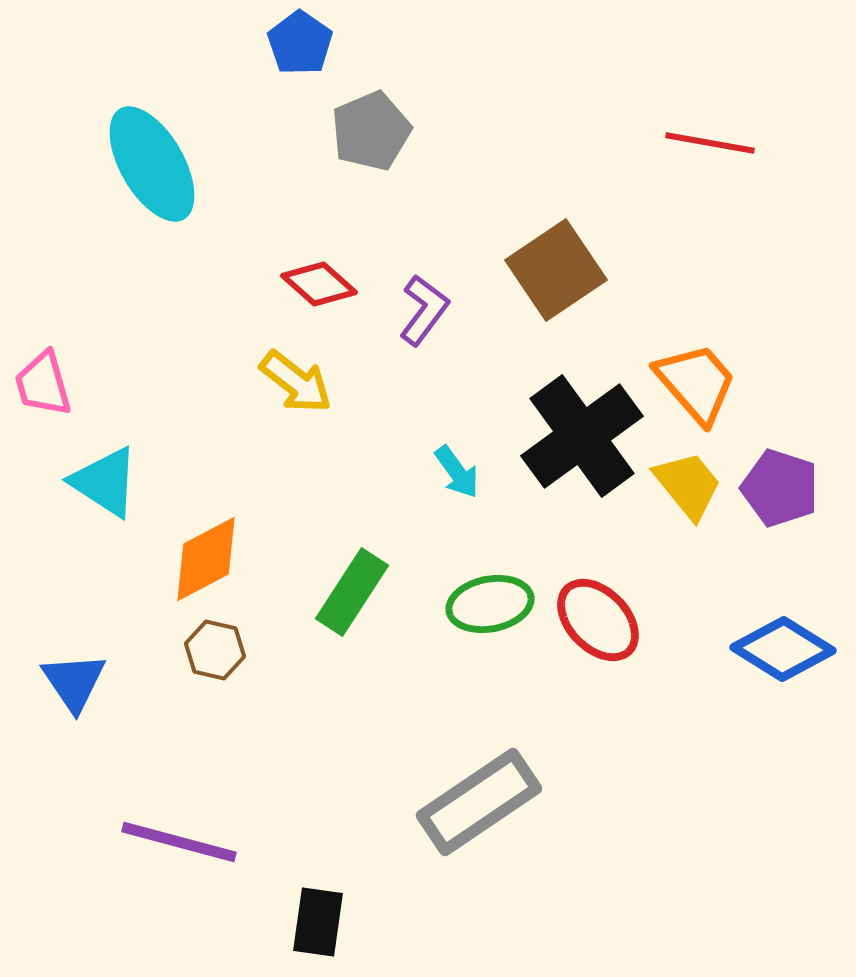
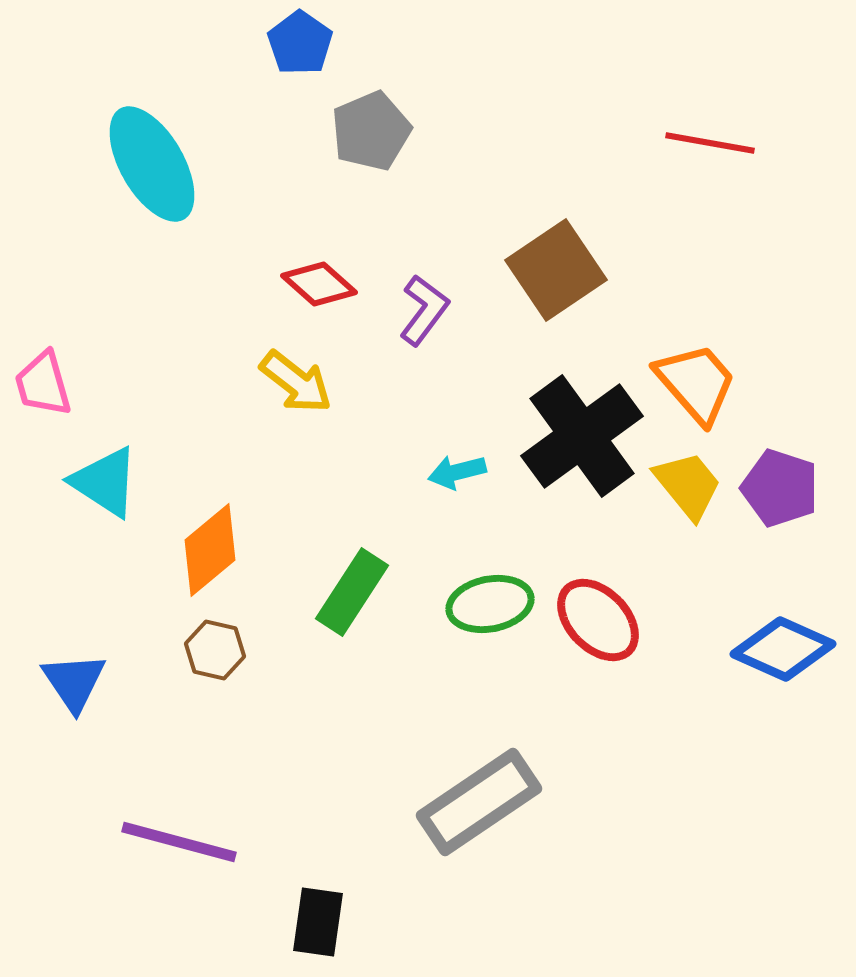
cyan arrow: rotated 112 degrees clockwise
orange diamond: moved 4 px right, 9 px up; rotated 12 degrees counterclockwise
blue diamond: rotated 8 degrees counterclockwise
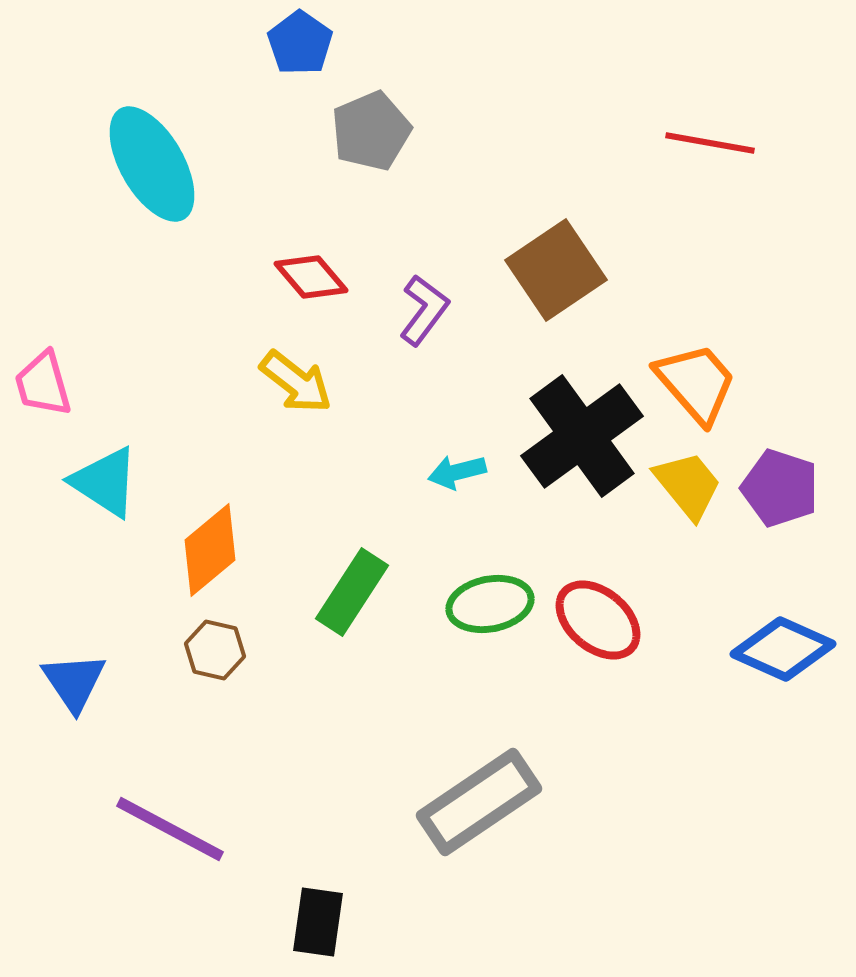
red diamond: moved 8 px left, 7 px up; rotated 8 degrees clockwise
red ellipse: rotated 6 degrees counterclockwise
purple line: moved 9 px left, 13 px up; rotated 13 degrees clockwise
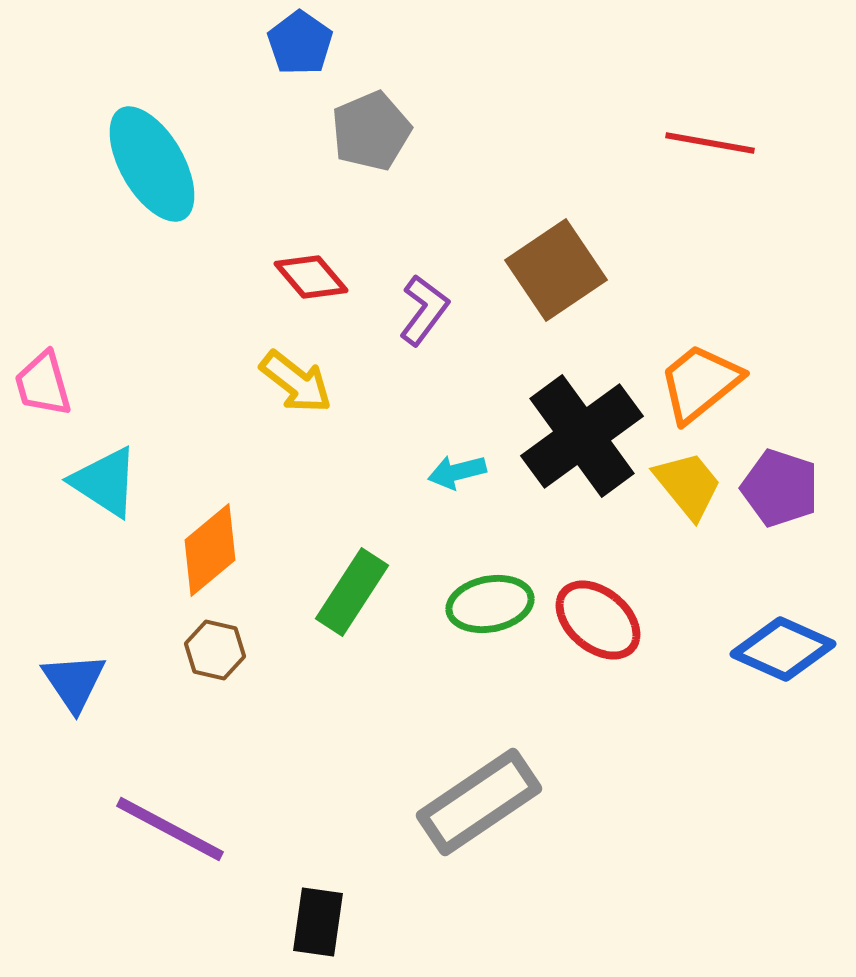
orange trapezoid: moved 4 px right; rotated 88 degrees counterclockwise
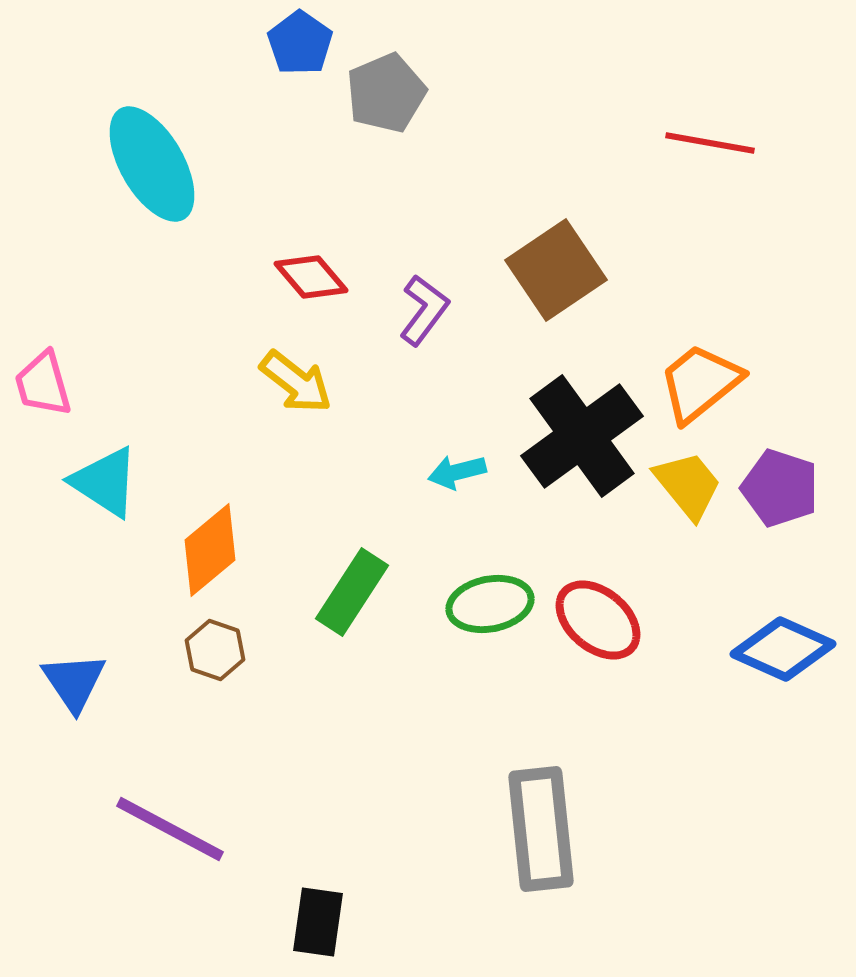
gray pentagon: moved 15 px right, 38 px up
brown hexagon: rotated 6 degrees clockwise
gray rectangle: moved 62 px right, 27 px down; rotated 62 degrees counterclockwise
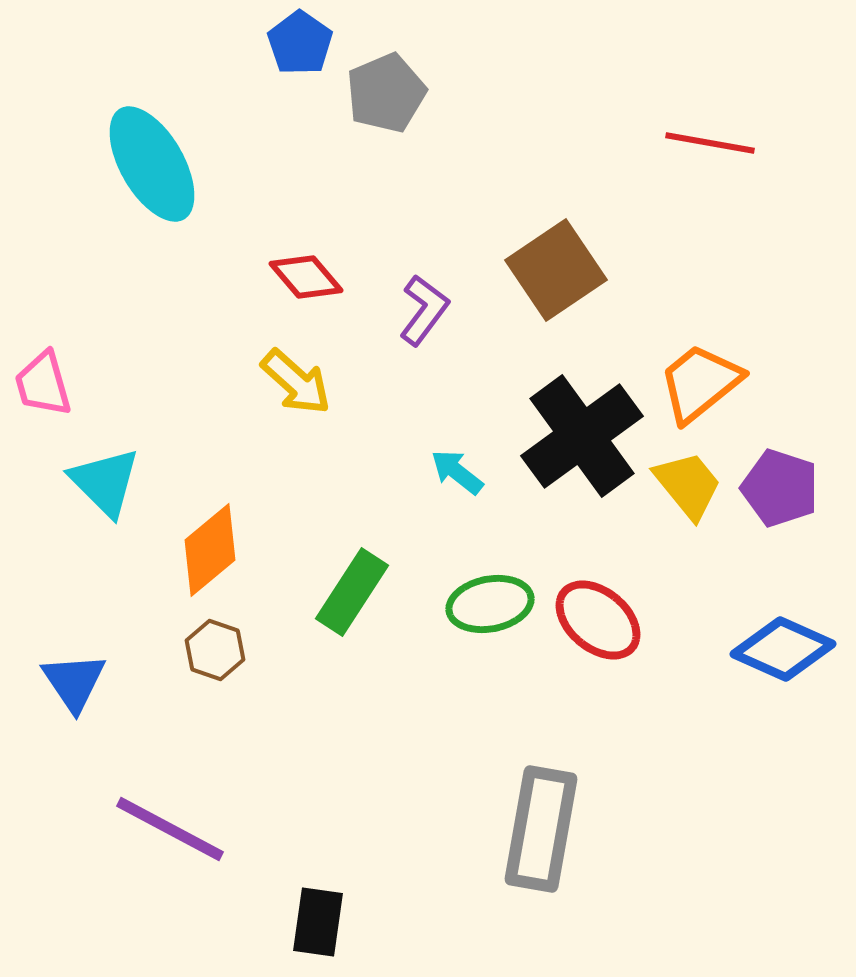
red diamond: moved 5 px left
yellow arrow: rotated 4 degrees clockwise
cyan arrow: rotated 52 degrees clockwise
cyan triangle: rotated 12 degrees clockwise
gray rectangle: rotated 16 degrees clockwise
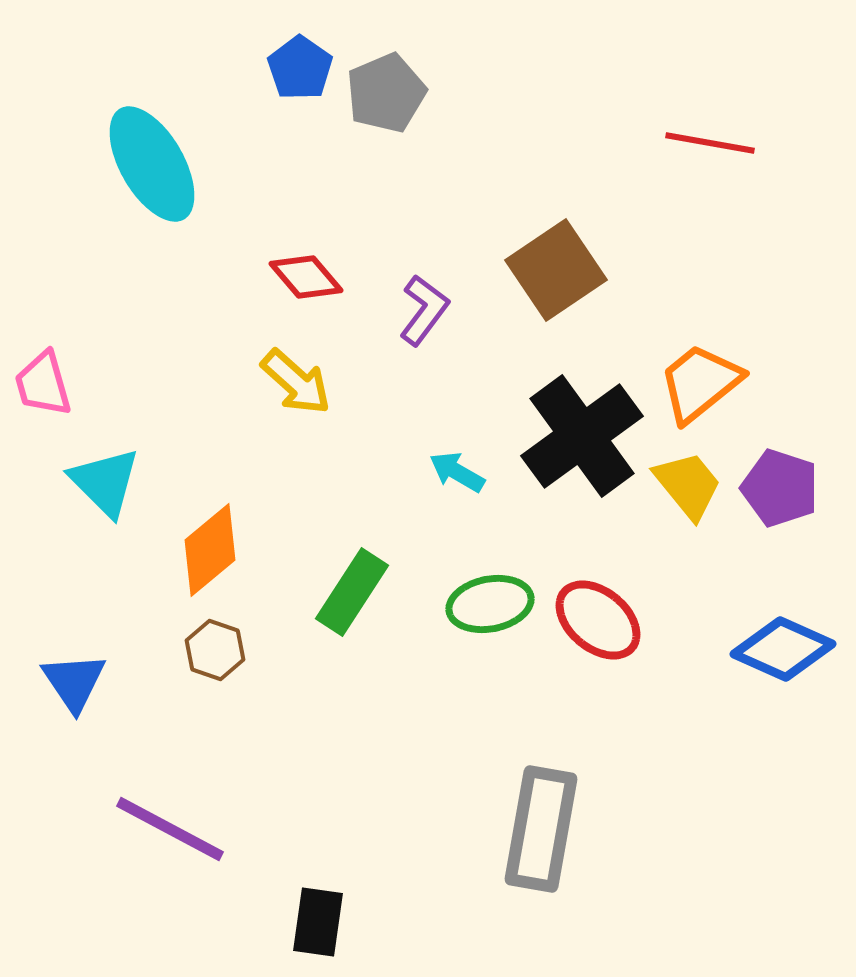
blue pentagon: moved 25 px down
cyan arrow: rotated 8 degrees counterclockwise
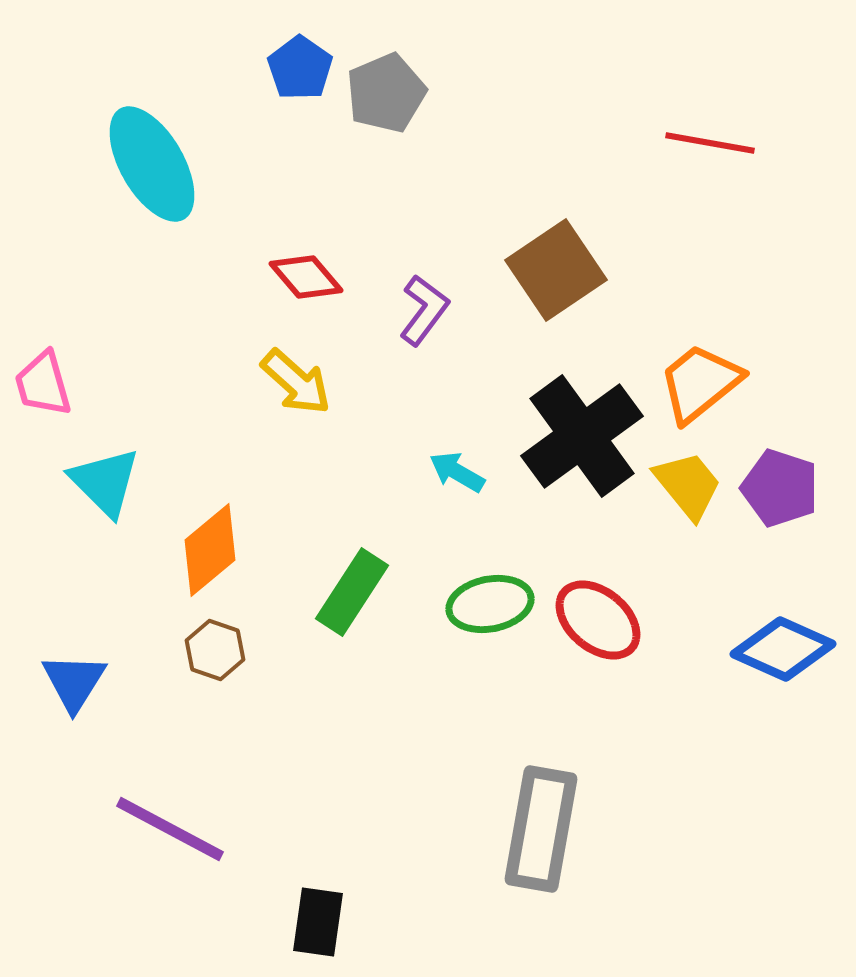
blue triangle: rotated 6 degrees clockwise
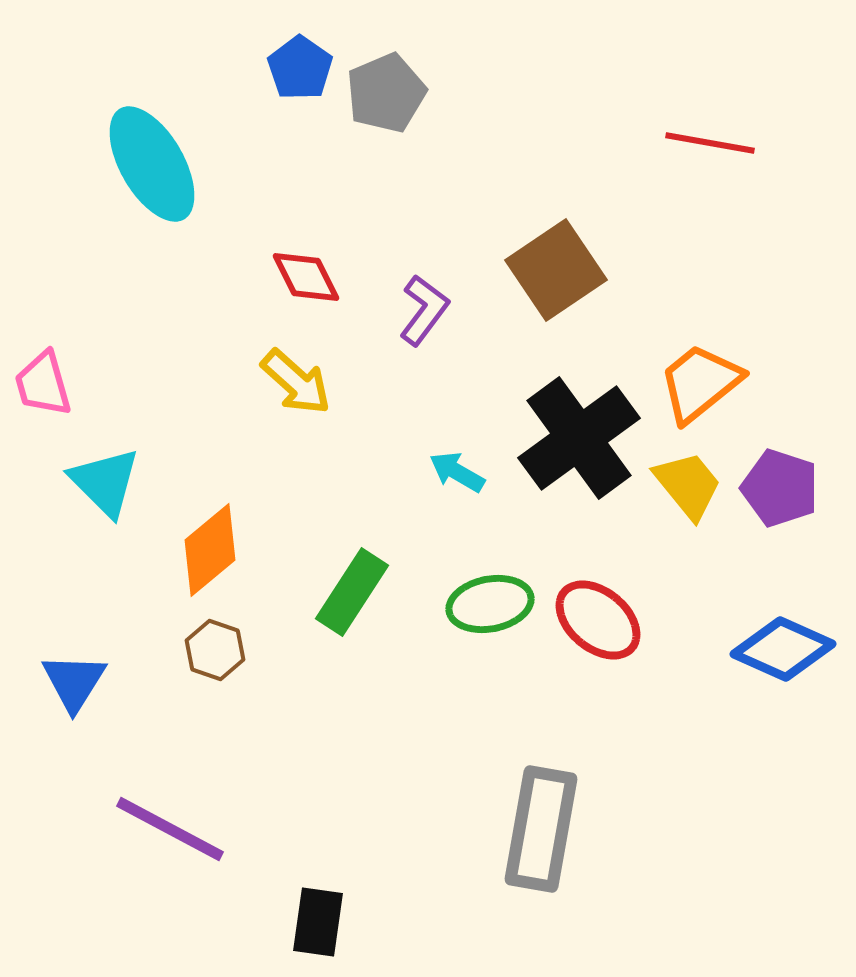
red diamond: rotated 14 degrees clockwise
black cross: moved 3 px left, 2 px down
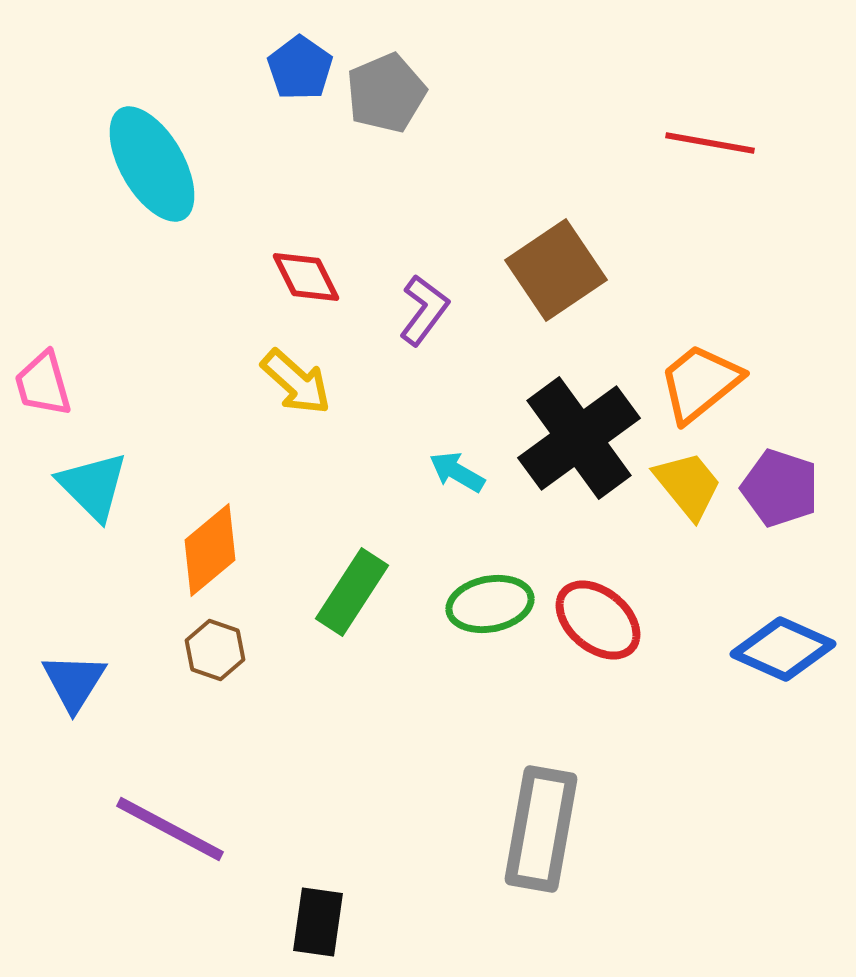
cyan triangle: moved 12 px left, 4 px down
